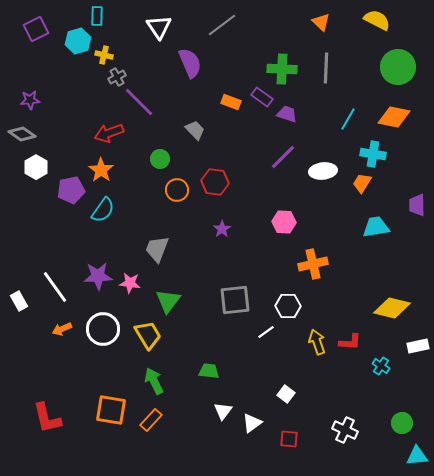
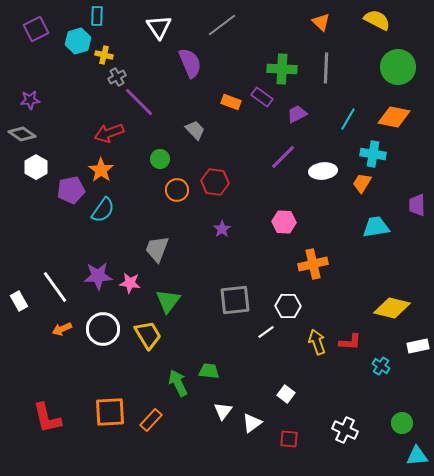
purple trapezoid at (287, 114): moved 10 px right; rotated 45 degrees counterclockwise
green arrow at (154, 381): moved 24 px right, 2 px down
orange square at (111, 410): moved 1 px left, 2 px down; rotated 12 degrees counterclockwise
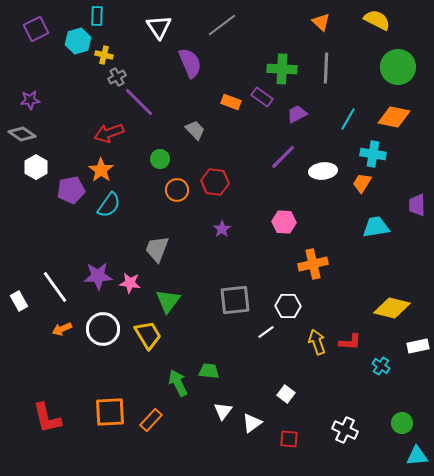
cyan semicircle at (103, 210): moved 6 px right, 5 px up
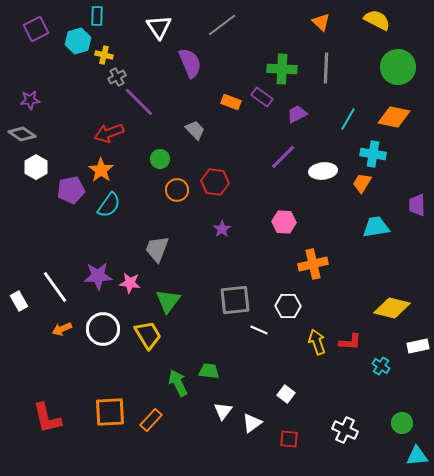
white line at (266, 332): moved 7 px left, 2 px up; rotated 60 degrees clockwise
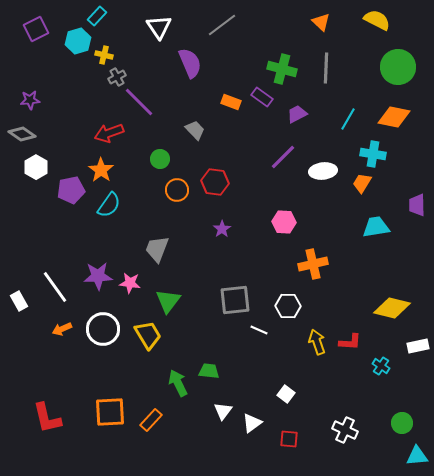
cyan rectangle at (97, 16): rotated 42 degrees clockwise
green cross at (282, 69): rotated 12 degrees clockwise
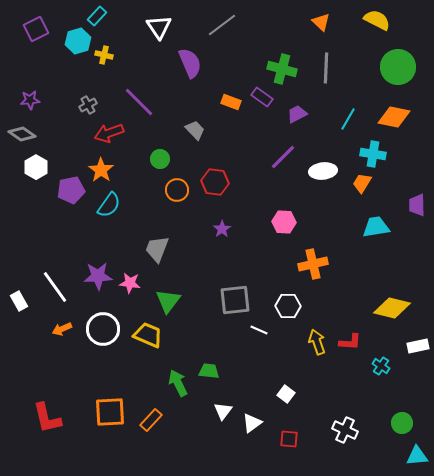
gray cross at (117, 77): moved 29 px left, 28 px down
yellow trapezoid at (148, 335): rotated 36 degrees counterclockwise
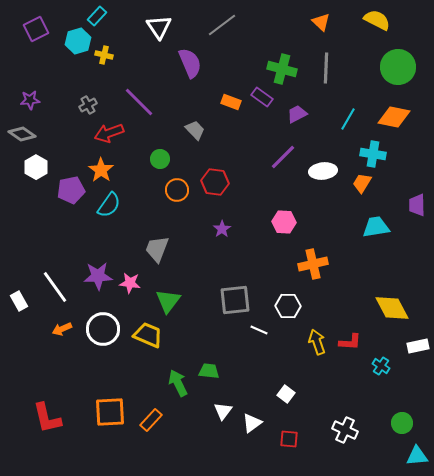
yellow diamond at (392, 308): rotated 48 degrees clockwise
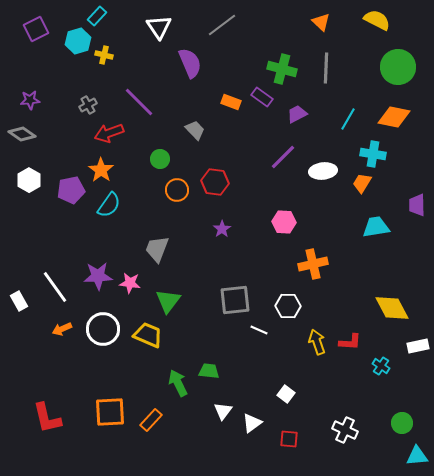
white hexagon at (36, 167): moved 7 px left, 13 px down
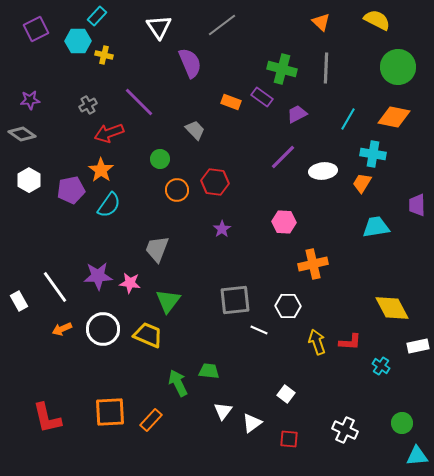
cyan hexagon at (78, 41): rotated 15 degrees clockwise
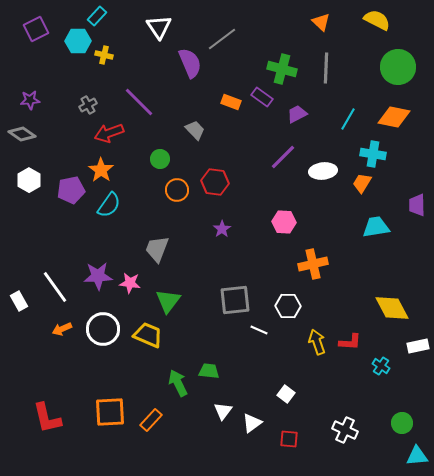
gray line at (222, 25): moved 14 px down
